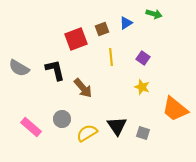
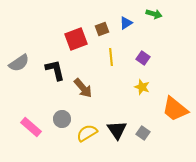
gray semicircle: moved 5 px up; rotated 65 degrees counterclockwise
black triangle: moved 4 px down
gray square: rotated 16 degrees clockwise
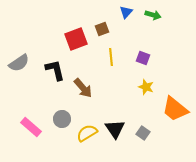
green arrow: moved 1 px left, 1 px down
blue triangle: moved 11 px up; rotated 16 degrees counterclockwise
purple square: rotated 16 degrees counterclockwise
yellow star: moved 4 px right
black triangle: moved 2 px left, 1 px up
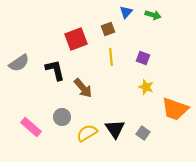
brown square: moved 6 px right
orange trapezoid: rotated 20 degrees counterclockwise
gray circle: moved 2 px up
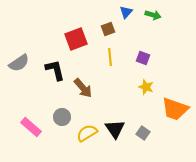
yellow line: moved 1 px left
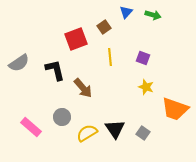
brown square: moved 4 px left, 2 px up; rotated 16 degrees counterclockwise
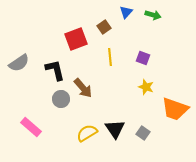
gray circle: moved 1 px left, 18 px up
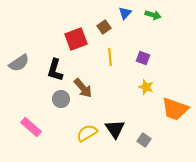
blue triangle: moved 1 px left, 1 px down
black L-shape: rotated 150 degrees counterclockwise
gray square: moved 1 px right, 7 px down
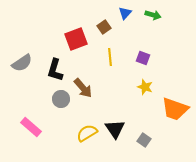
gray semicircle: moved 3 px right
yellow star: moved 1 px left
